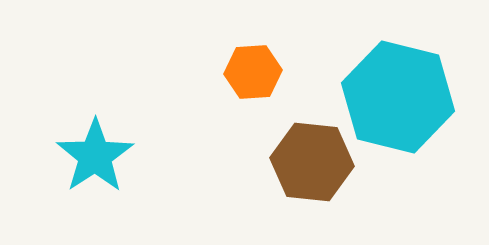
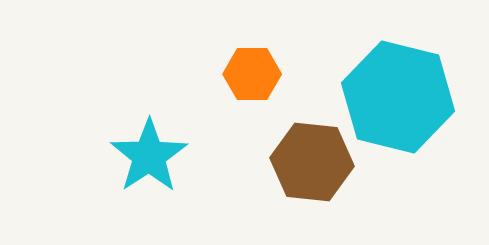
orange hexagon: moved 1 px left, 2 px down; rotated 4 degrees clockwise
cyan star: moved 54 px right
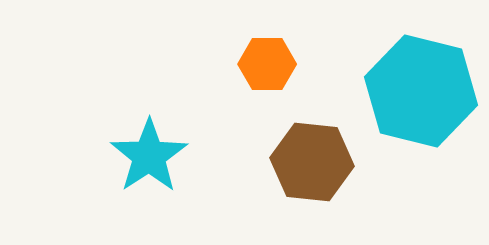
orange hexagon: moved 15 px right, 10 px up
cyan hexagon: moved 23 px right, 6 px up
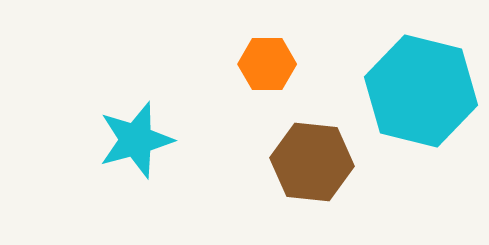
cyan star: moved 13 px left, 16 px up; rotated 18 degrees clockwise
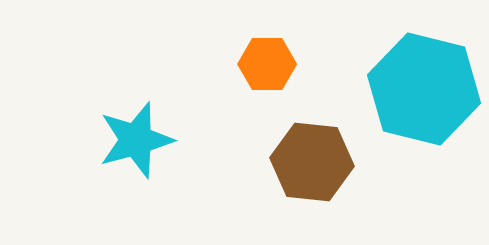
cyan hexagon: moved 3 px right, 2 px up
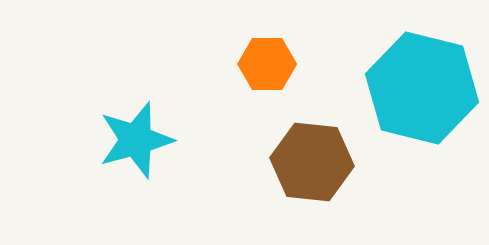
cyan hexagon: moved 2 px left, 1 px up
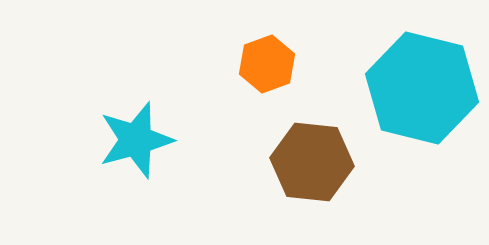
orange hexagon: rotated 20 degrees counterclockwise
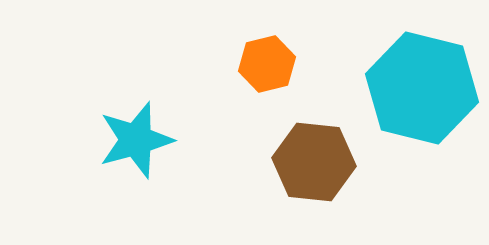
orange hexagon: rotated 6 degrees clockwise
brown hexagon: moved 2 px right
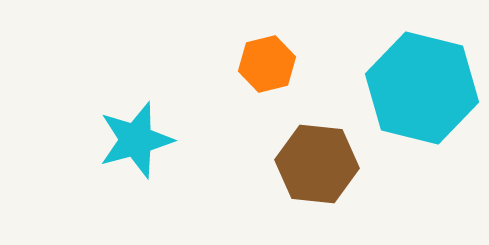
brown hexagon: moved 3 px right, 2 px down
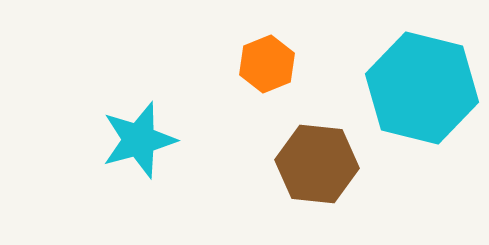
orange hexagon: rotated 8 degrees counterclockwise
cyan star: moved 3 px right
